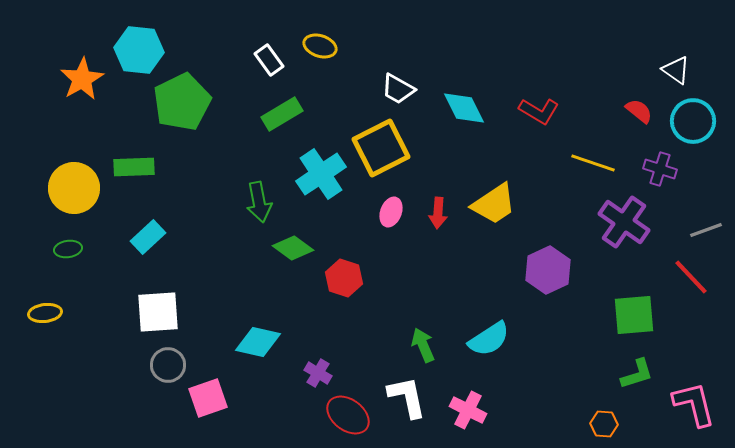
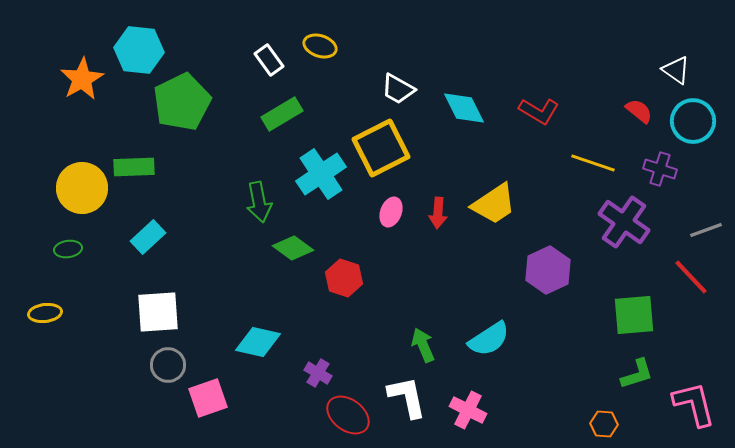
yellow circle at (74, 188): moved 8 px right
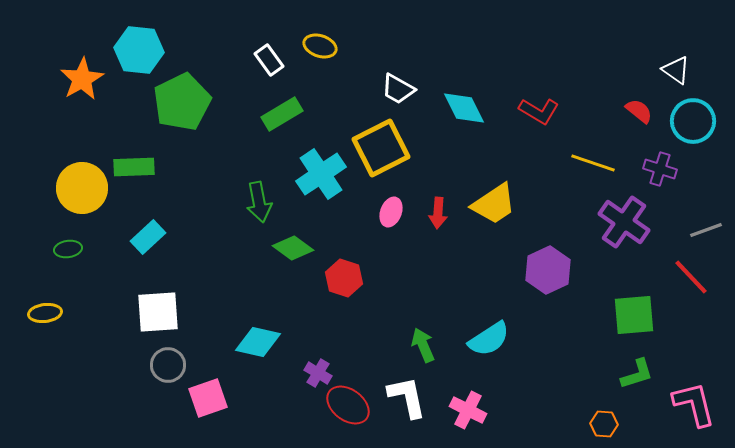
red ellipse at (348, 415): moved 10 px up
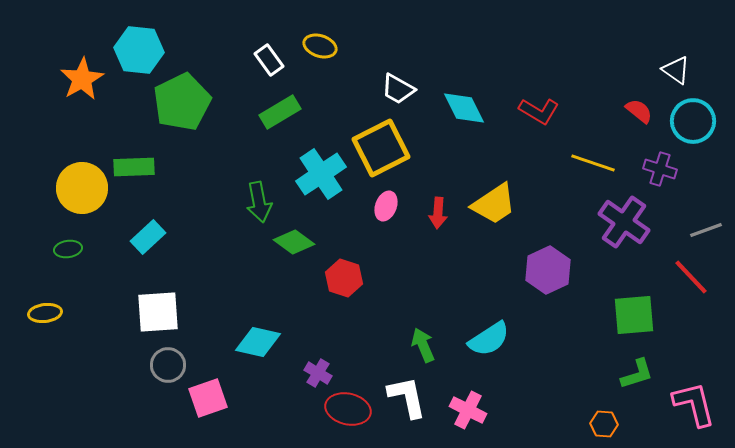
green rectangle at (282, 114): moved 2 px left, 2 px up
pink ellipse at (391, 212): moved 5 px left, 6 px up
green diamond at (293, 248): moved 1 px right, 6 px up
red ellipse at (348, 405): moved 4 px down; rotated 24 degrees counterclockwise
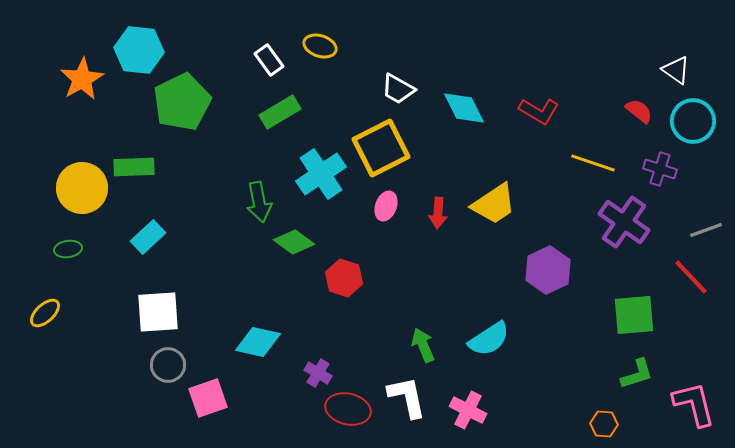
yellow ellipse at (45, 313): rotated 36 degrees counterclockwise
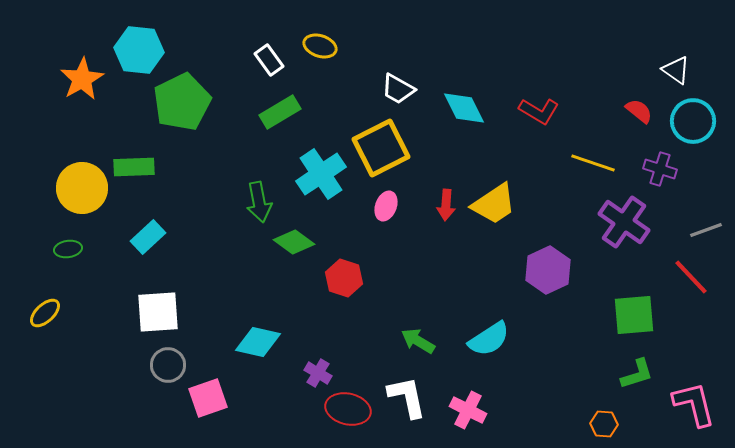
red arrow at (438, 213): moved 8 px right, 8 px up
green arrow at (423, 345): moved 5 px left, 4 px up; rotated 36 degrees counterclockwise
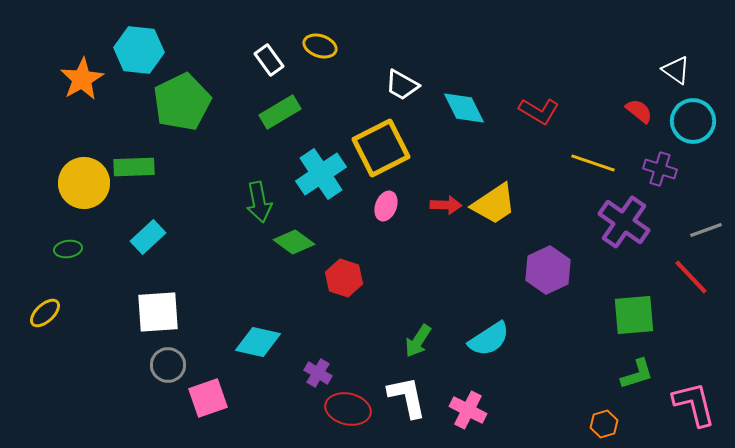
white trapezoid at (398, 89): moved 4 px right, 4 px up
yellow circle at (82, 188): moved 2 px right, 5 px up
red arrow at (446, 205): rotated 92 degrees counterclockwise
green arrow at (418, 341): rotated 88 degrees counterclockwise
orange hexagon at (604, 424): rotated 20 degrees counterclockwise
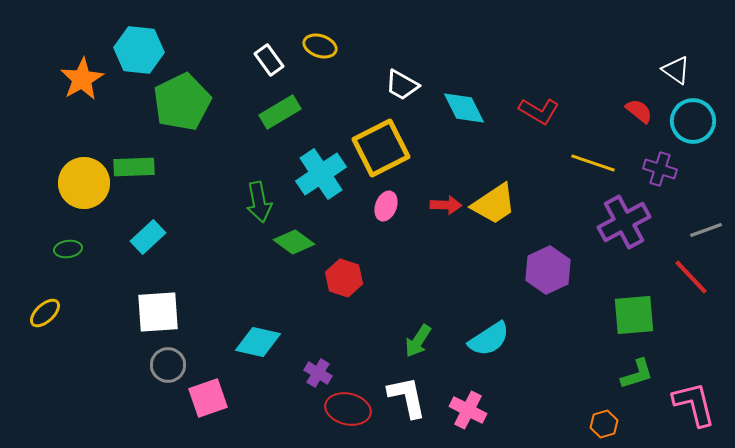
purple cross at (624, 222): rotated 27 degrees clockwise
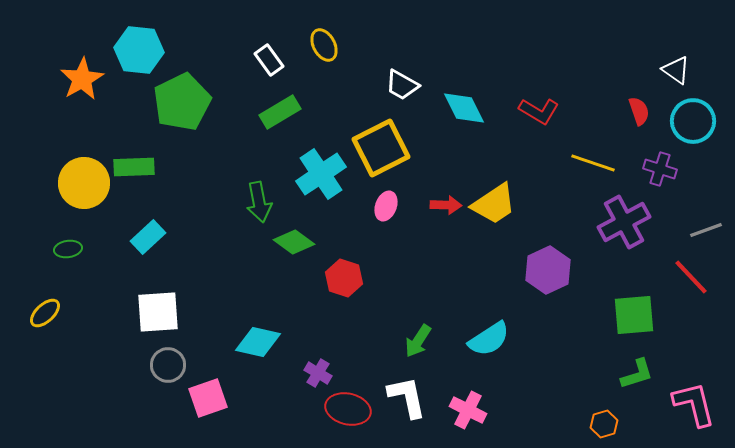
yellow ellipse at (320, 46): moved 4 px right, 1 px up; rotated 44 degrees clockwise
red semicircle at (639, 111): rotated 32 degrees clockwise
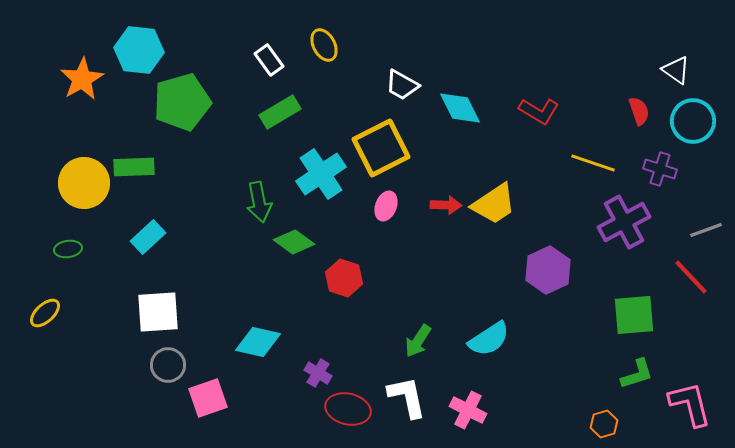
green pentagon at (182, 102): rotated 10 degrees clockwise
cyan diamond at (464, 108): moved 4 px left
pink L-shape at (694, 404): moved 4 px left
